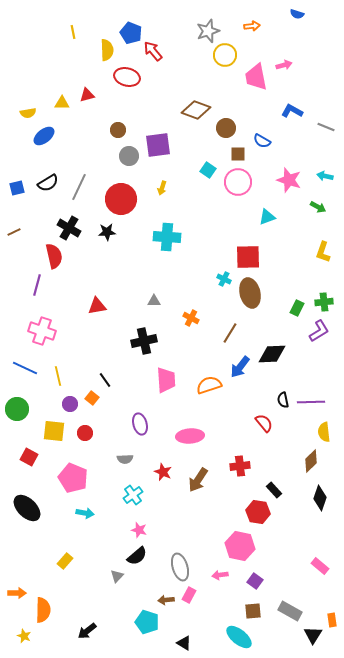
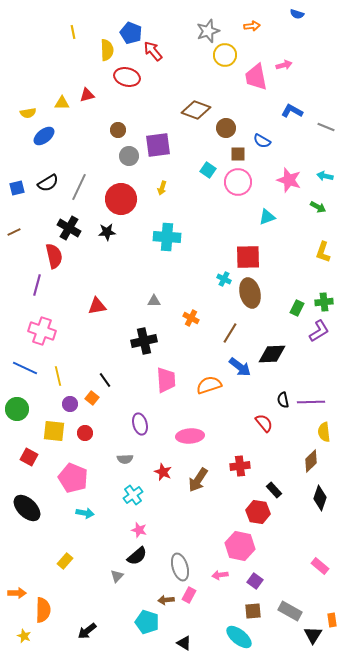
blue arrow at (240, 367): rotated 90 degrees counterclockwise
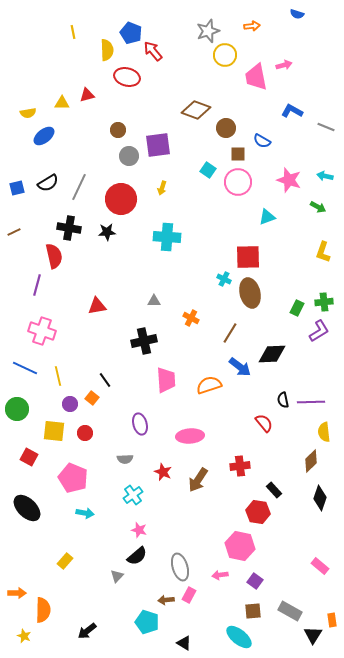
black cross at (69, 228): rotated 20 degrees counterclockwise
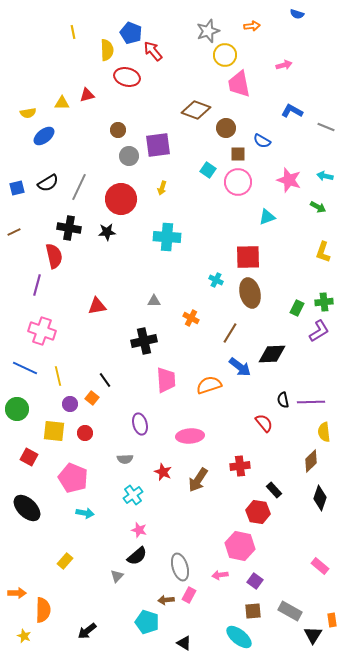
pink trapezoid at (256, 77): moved 17 px left, 7 px down
cyan cross at (224, 279): moved 8 px left, 1 px down
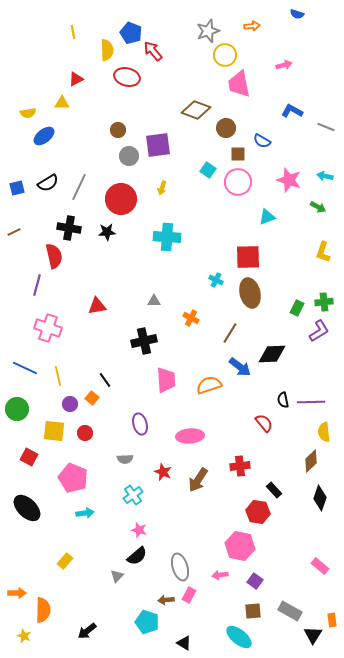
red triangle at (87, 95): moved 11 px left, 16 px up; rotated 14 degrees counterclockwise
pink cross at (42, 331): moved 6 px right, 3 px up
cyan arrow at (85, 513): rotated 18 degrees counterclockwise
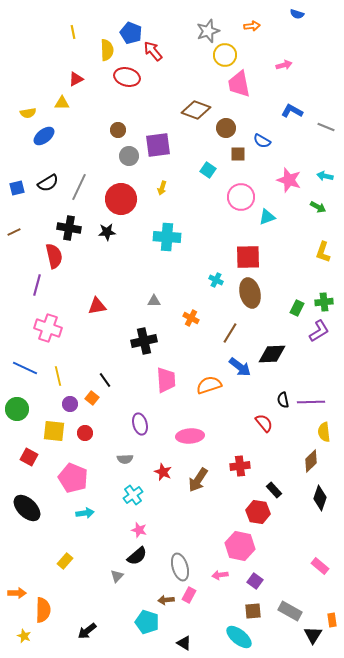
pink circle at (238, 182): moved 3 px right, 15 px down
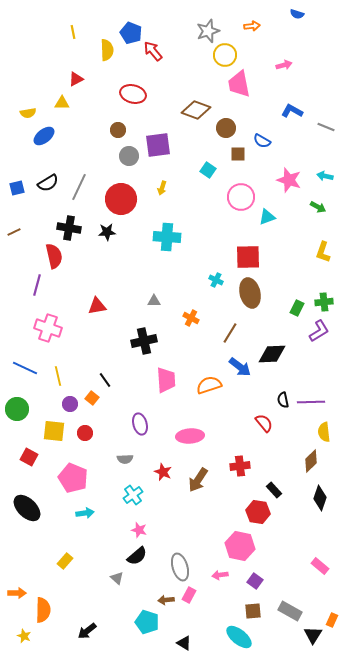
red ellipse at (127, 77): moved 6 px right, 17 px down
gray triangle at (117, 576): moved 2 px down; rotated 32 degrees counterclockwise
orange rectangle at (332, 620): rotated 32 degrees clockwise
